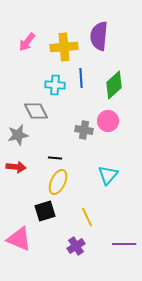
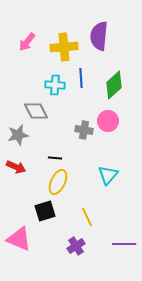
red arrow: rotated 18 degrees clockwise
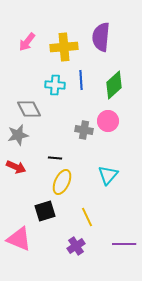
purple semicircle: moved 2 px right, 1 px down
blue line: moved 2 px down
gray diamond: moved 7 px left, 2 px up
yellow ellipse: moved 4 px right
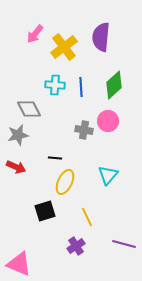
pink arrow: moved 8 px right, 8 px up
yellow cross: rotated 32 degrees counterclockwise
blue line: moved 7 px down
yellow ellipse: moved 3 px right
pink triangle: moved 25 px down
purple line: rotated 15 degrees clockwise
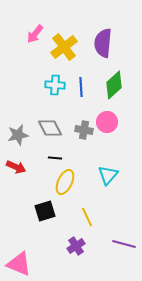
purple semicircle: moved 2 px right, 6 px down
gray diamond: moved 21 px right, 19 px down
pink circle: moved 1 px left, 1 px down
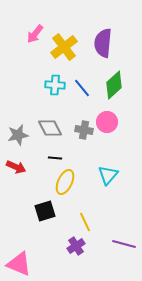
blue line: moved 1 px right, 1 px down; rotated 36 degrees counterclockwise
yellow line: moved 2 px left, 5 px down
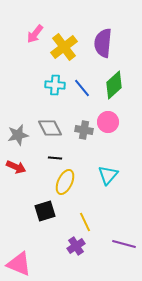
pink circle: moved 1 px right
